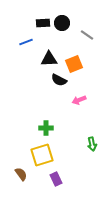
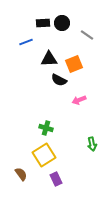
green cross: rotated 16 degrees clockwise
yellow square: moved 2 px right; rotated 15 degrees counterclockwise
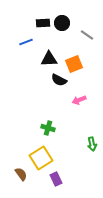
green cross: moved 2 px right
yellow square: moved 3 px left, 3 px down
